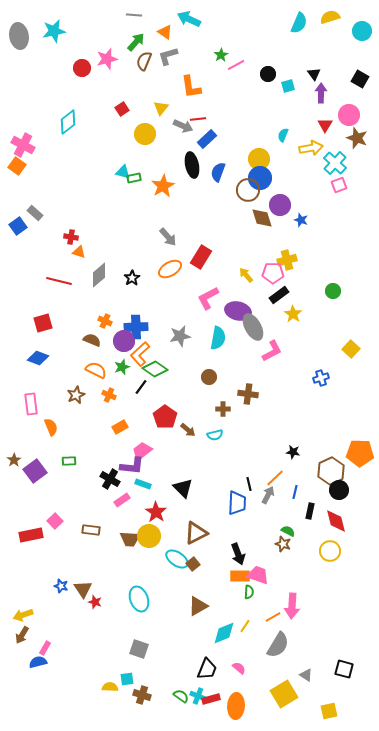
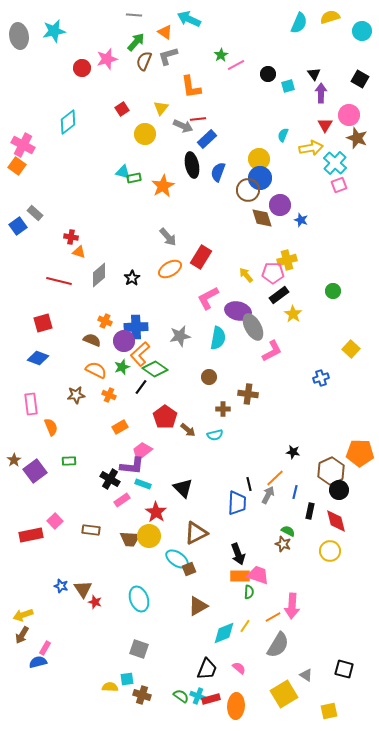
brown star at (76, 395): rotated 18 degrees clockwise
brown square at (193, 564): moved 4 px left, 5 px down; rotated 16 degrees clockwise
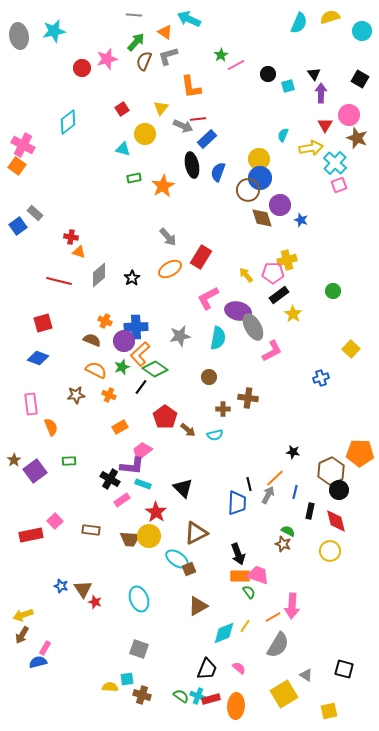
cyan triangle at (123, 172): moved 23 px up
brown cross at (248, 394): moved 4 px down
green semicircle at (249, 592): rotated 40 degrees counterclockwise
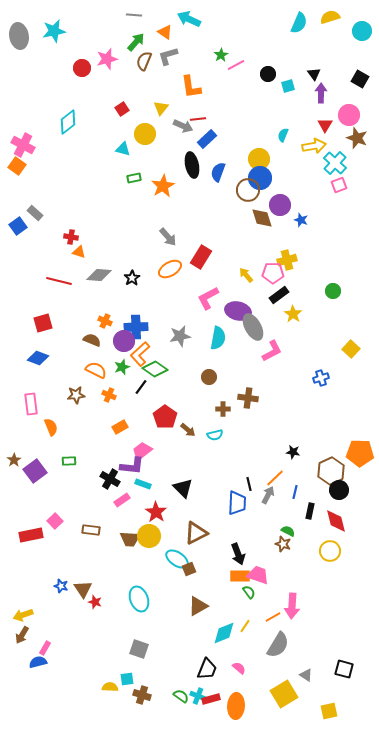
yellow arrow at (311, 148): moved 3 px right, 2 px up
gray diamond at (99, 275): rotated 45 degrees clockwise
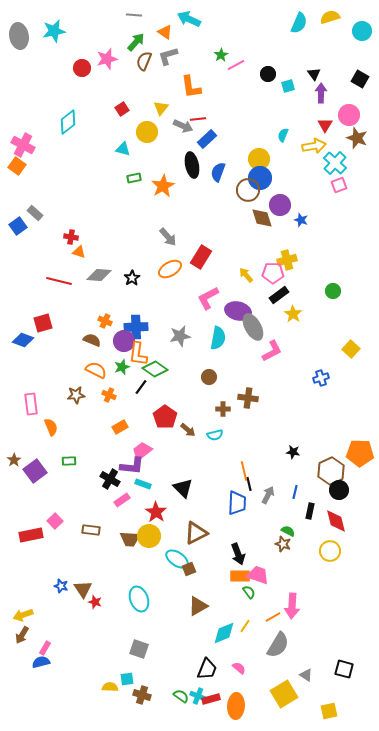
yellow circle at (145, 134): moved 2 px right, 2 px up
orange L-shape at (140, 354): moved 2 px left; rotated 40 degrees counterclockwise
blue diamond at (38, 358): moved 15 px left, 18 px up
orange line at (275, 478): moved 31 px left, 7 px up; rotated 60 degrees counterclockwise
blue semicircle at (38, 662): moved 3 px right
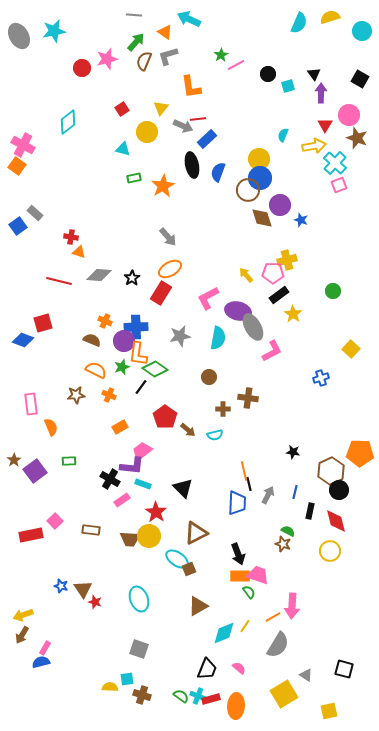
gray ellipse at (19, 36): rotated 20 degrees counterclockwise
red rectangle at (201, 257): moved 40 px left, 36 px down
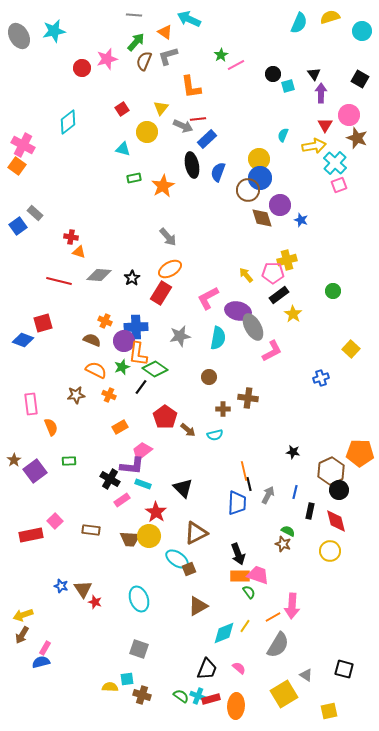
black circle at (268, 74): moved 5 px right
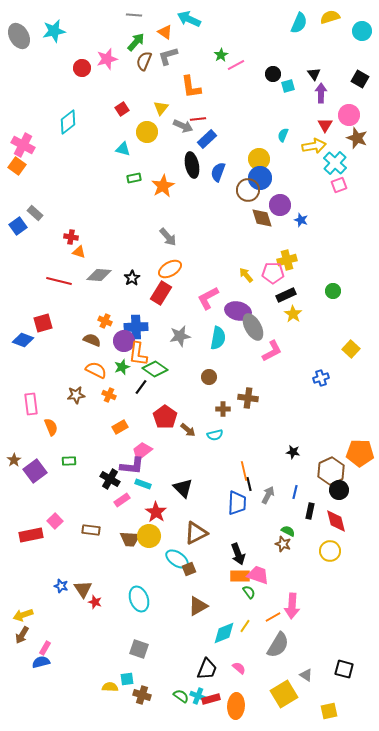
black rectangle at (279, 295): moved 7 px right; rotated 12 degrees clockwise
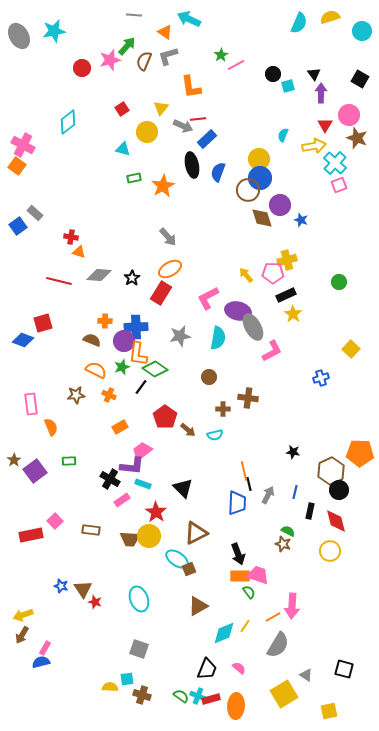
green arrow at (136, 42): moved 9 px left, 4 px down
pink star at (107, 59): moved 3 px right, 1 px down
green circle at (333, 291): moved 6 px right, 9 px up
orange cross at (105, 321): rotated 24 degrees counterclockwise
